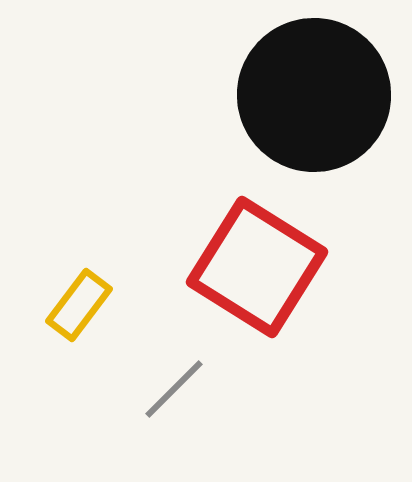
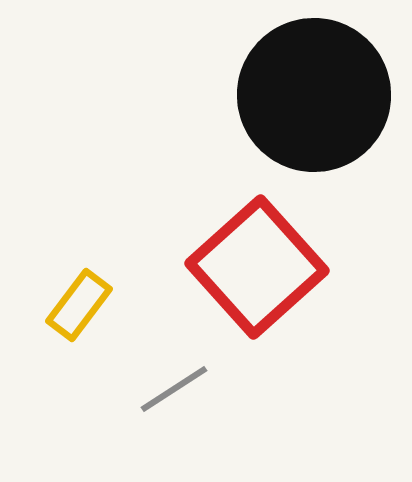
red square: rotated 16 degrees clockwise
gray line: rotated 12 degrees clockwise
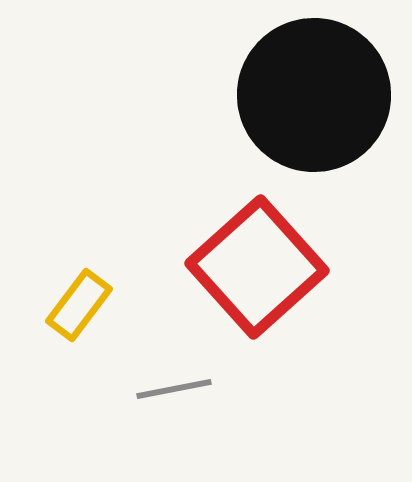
gray line: rotated 22 degrees clockwise
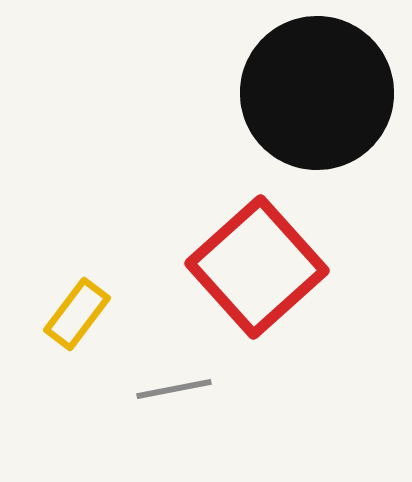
black circle: moved 3 px right, 2 px up
yellow rectangle: moved 2 px left, 9 px down
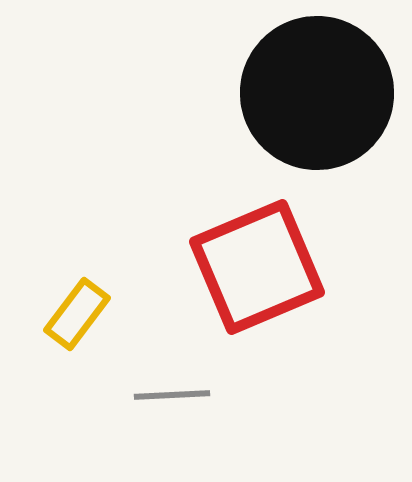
red square: rotated 19 degrees clockwise
gray line: moved 2 px left, 6 px down; rotated 8 degrees clockwise
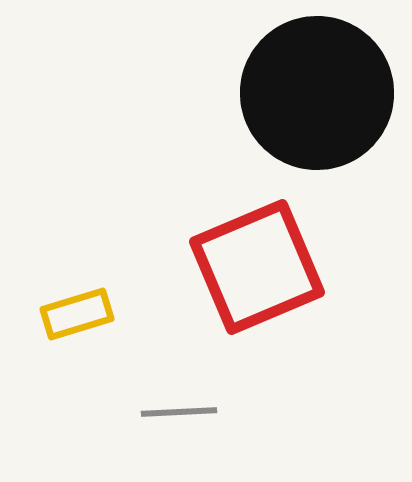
yellow rectangle: rotated 36 degrees clockwise
gray line: moved 7 px right, 17 px down
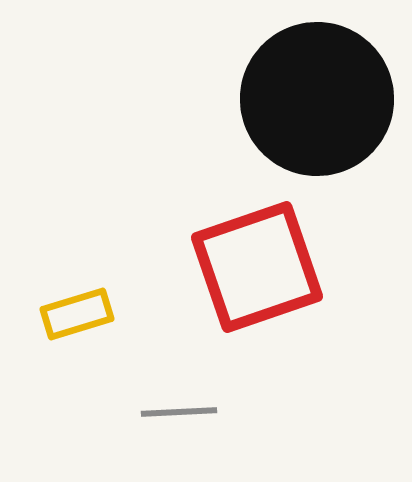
black circle: moved 6 px down
red square: rotated 4 degrees clockwise
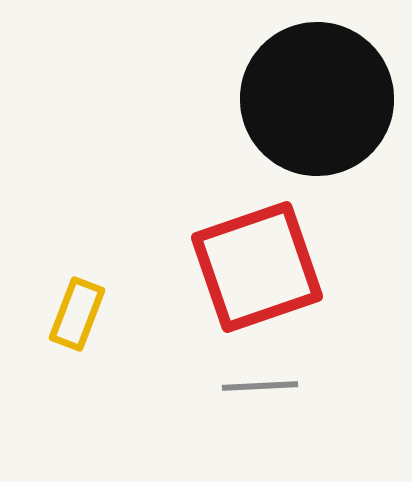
yellow rectangle: rotated 52 degrees counterclockwise
gray line: moved 81 px right, 26 px up
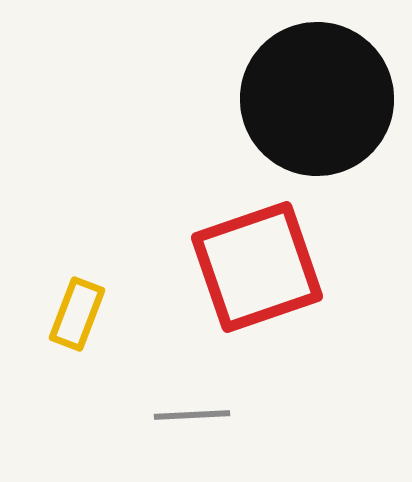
gray line: moved 68 px left, 29 px down
